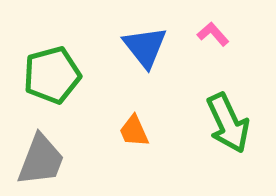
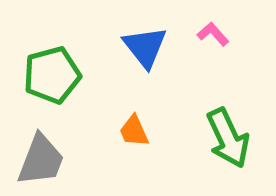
green arrow: moved 15 px down
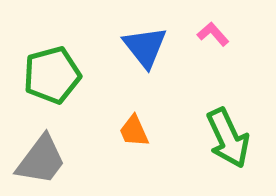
gray trapezoid: rotated 16 degrees clockwise
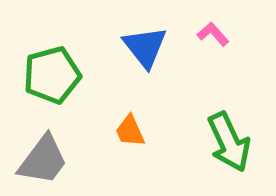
orange trapezoid: moved 4 px left
green arrow: moved 1 px right, 4 px down
gray trapezoid: moved 2 px right
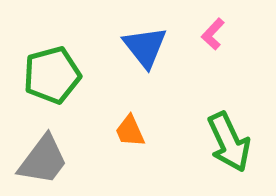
pink L-shape: rotated 96 degrees counterclockwise
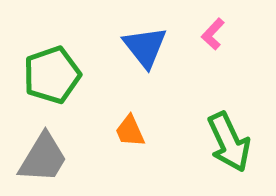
green pentagon: rotated 4 degrees counterclockwise
gray trapezoid: moved 2 px up; rotated 6 degrees counterclockwise
